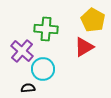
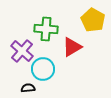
red triangle: moved 12 px left
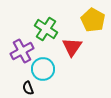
green cross: rotated 30 degrees clockwise
red triangle: rotated 25 degrees counterclockwise
purple cross: rotated 20 degrees clockwise
black semicircle: rotated 104 degrees counterclockwise
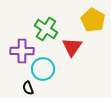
purple cross: rotated 30 degrees clockwise
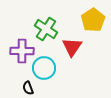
yellow pentagon: rotated 10 degrees clockwise
cyan circle: moved 1 px right, 1 px up
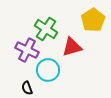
red triangle: rotated 40 degrees clockwise
purple cross: moved 5 px right, 1 px up; rotated 25 degrees clockwise
cyan circle: moved 4 px right, 2 px down
black semicircle: moved 1 px left
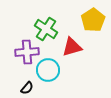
purple cross: moved 2 px down; rotated 30 degrees counterclockwise
black semicircle: rotated 120 degrees counterclockwise
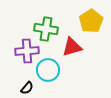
yellow pentagon: moved 2 px left, 1 px down
green cross: rotated 25 degrees counterclockwise
purple cross: moved 1 px up
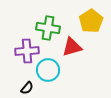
green cross: moved 2 px right, 1 px up
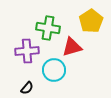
cyan circle: moved 6 px right
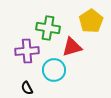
black semicircle: rotated 112 degrees clockwise
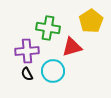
cyan circle: moved 1 px left, 1 px down
black semicircle: moved 14 px up
